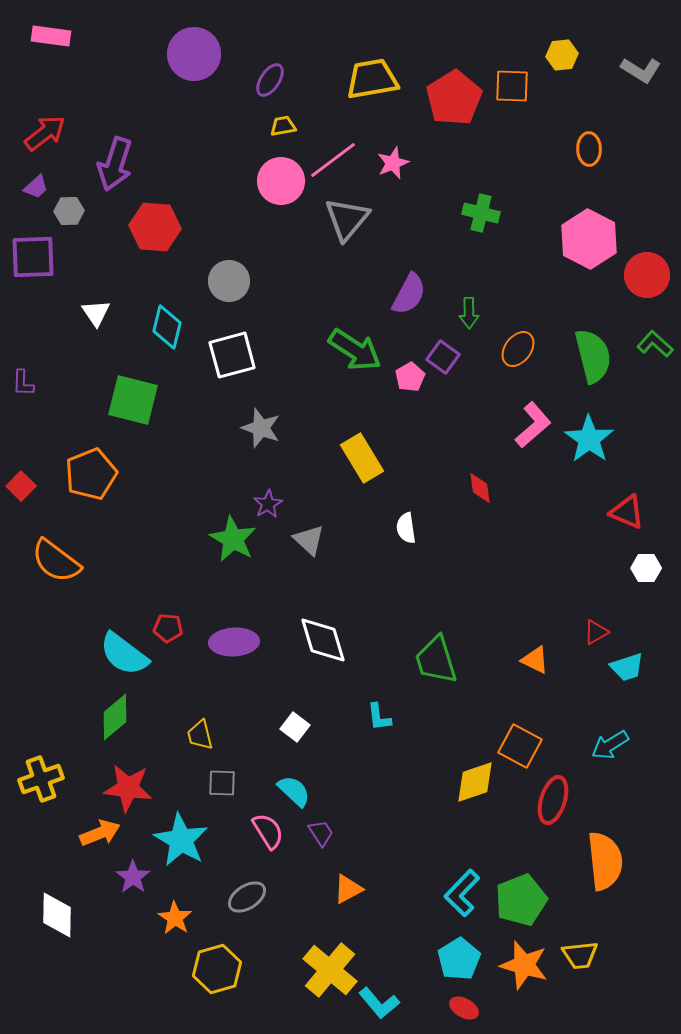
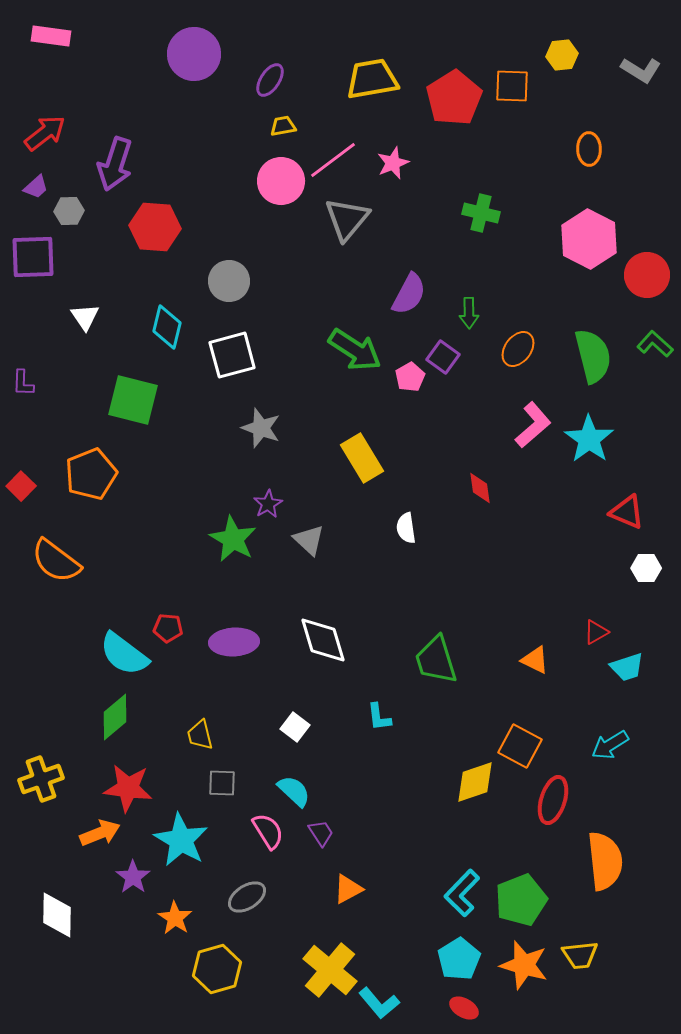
white triangle at (96, 313): moved 11 px left, 4 px down
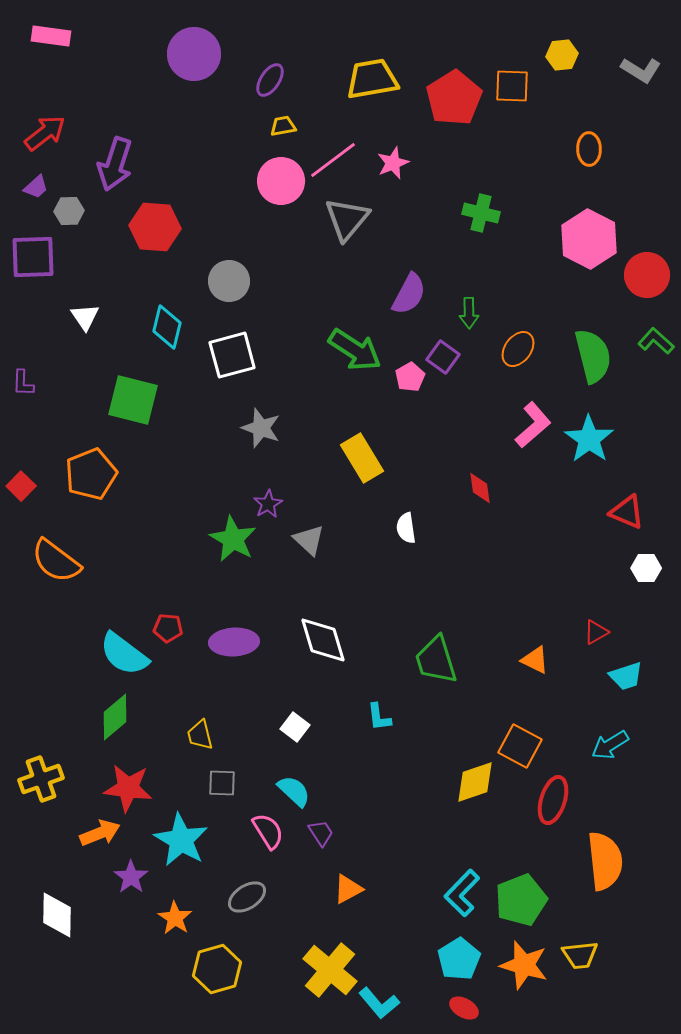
green L-shape at (655, 344): moved 1 px right, 3 px up
cyan trapezoid at (627, 667): moved 1 px left, 9 px down
purple star at (133, 877): moved 2 px left
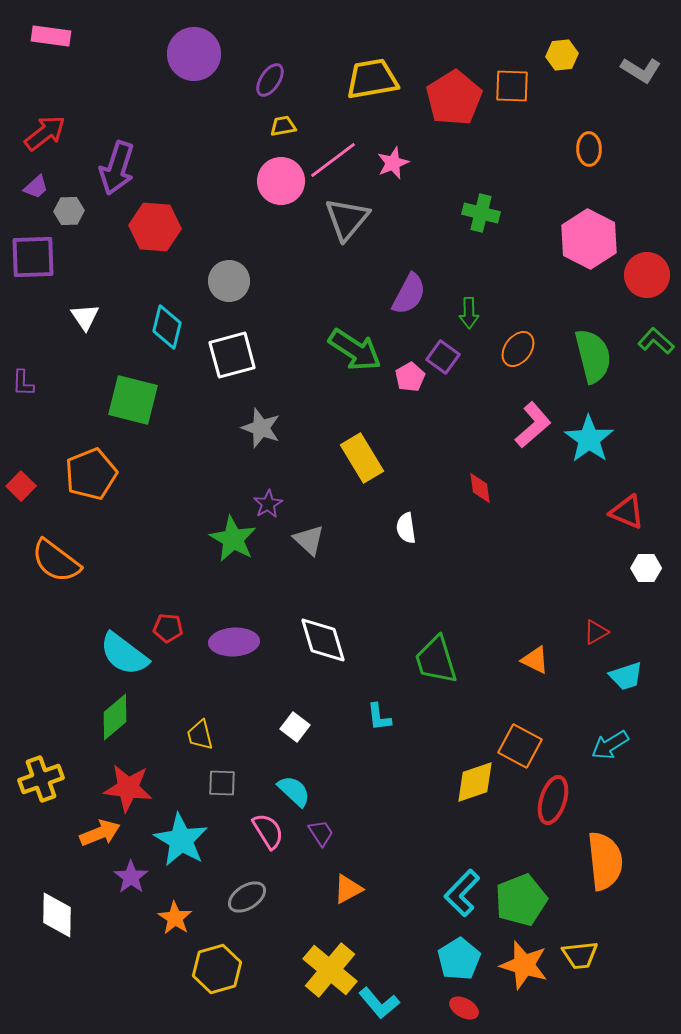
purple arrow at (115, 164): moved 2 px right, 4 px down
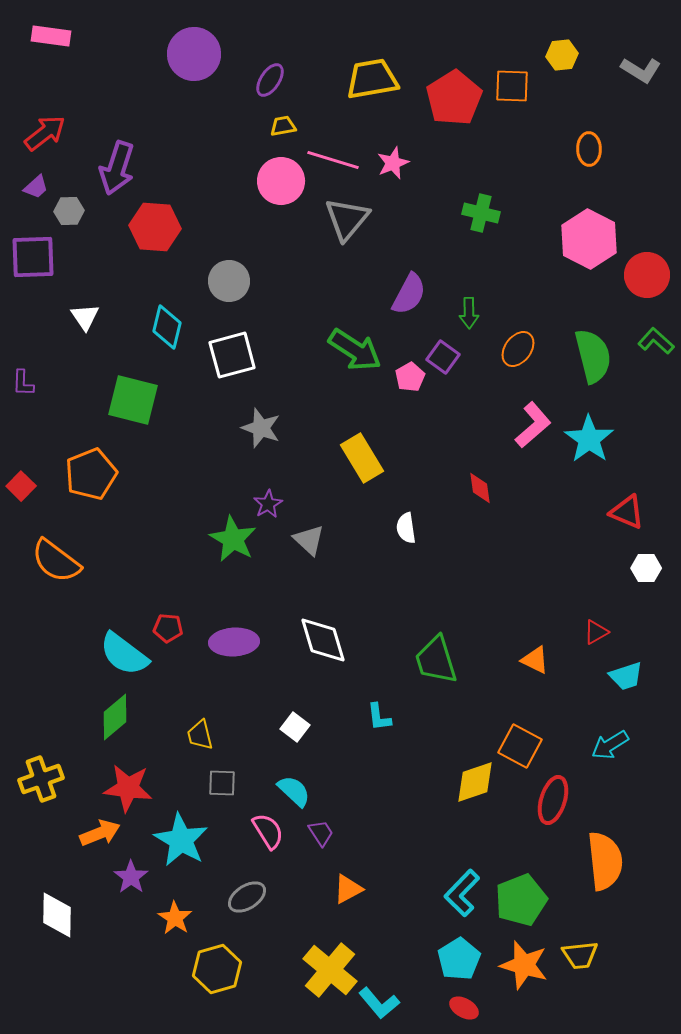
pink line at (333, 160): rotated 54 degrees clockwise
